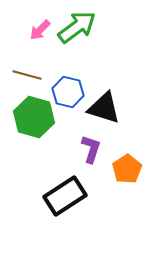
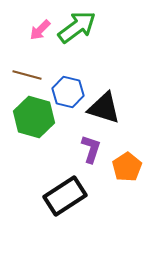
orange pentagon: moved 2 px up
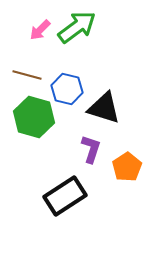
blue hexagon: moved 1 px left, 3 px up
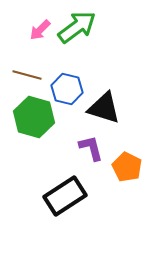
purple L-shape: moved 1 px up; rotated 32 degrees counterclockwise
orange pentagon: rotated 12 degrees counterclockwise
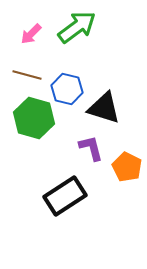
pink arrow: moved 9 px left, 4 px down
green hexagon: moved 1 px down
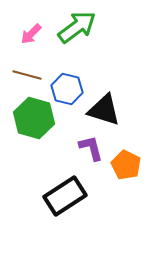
black triangle: moved 2 px down
orange pentagon: moved 1 px left, 2 px up
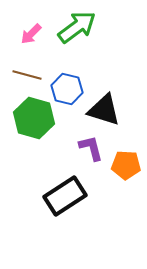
orange pentagon: rotated 24 degrees counterclockwise
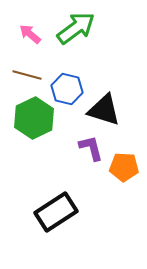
green arrow: moved 1 px left, 1 px down
pink arrow: moved 1 px left; rotated 85 degrees clockwise
green hexagon: rotated 18 degrees clockwise
orange pentagon: moved 2 px left, 2 px down
black rectangle: moved 9 px left, 16 px down
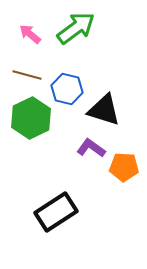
green hexagon: moved 3 px left
purple L-shape: rotated 40 degrees counterclockwise
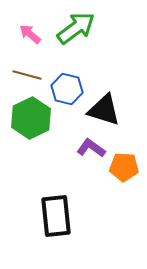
black rectangle: moved 4 px down; rotated 63 degrees counterclockwise
